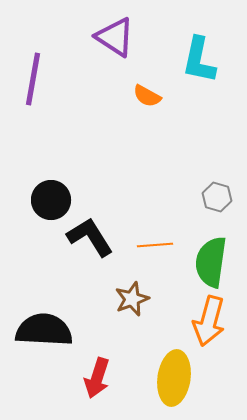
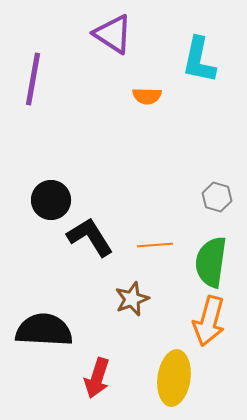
purple triangle: moved 2 px left, 3 px up
orange semicircle: rotated 28 degrees counterclockwise
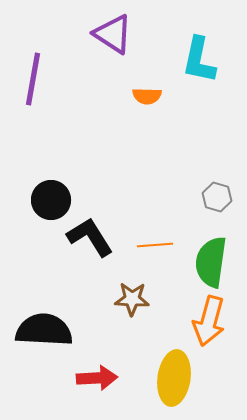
brown star: rotated 24 degrees clockwise
red arrow: rotated 111 degrees counterclockwise
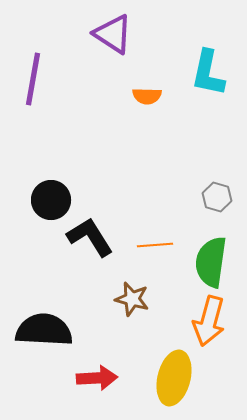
cyan L-shape: moved 9 px right, 13 px down
brown star: rotated 12 degrees clockwise
yellow ellipse: rotated 6 degrees clockwise
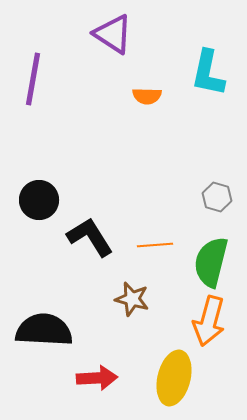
black circle: moved 12 px left
green semicircle: rotated 6 degrees clockwise
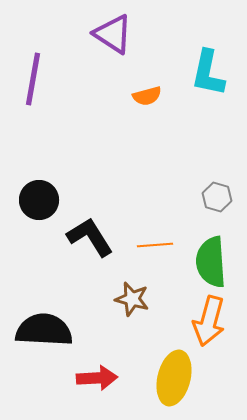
orange semicircle: rotated 16 degrees counterclockwise
green semicircle: rotated 18 degrees counterclockwise
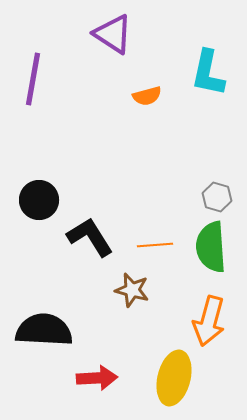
green semicircle: moved 15 px up
brown star: moved 9 px up
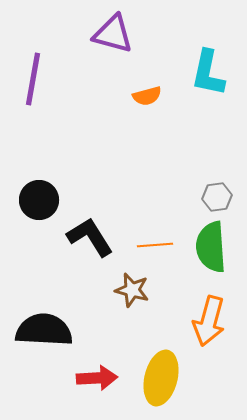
purple triangle: rotated 18 degrees counterclockwise
gray hexagon: rotated 24 degrees counterclockwise
yellow ellipse: moved 13 px left
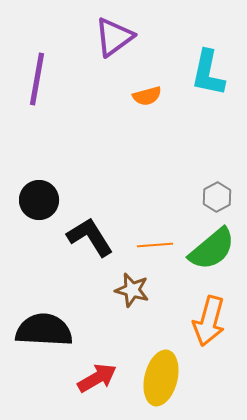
purple triangle: moved 1 px right, 3 px down; rotated 51 degrees counterclockwise
purple line: moved 4 px right
gray hexagon: rotated 20 degrees counterclockwise
green semicircle: moved 1 px right, 2 px down; rotated 126 degrees counterclockwise
red arrow: rotated 27 degrees counterclockwise
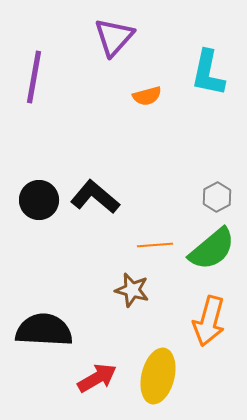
purple triangle: rotated 12 degrees counterclockwise
purple line: moved 3 px left, 2 px up
black L-shape: moved 5 px right, 40 px up; rotated 18 degrees counterclockwise
yellow ellipse: moved 3 px left, 2 px up
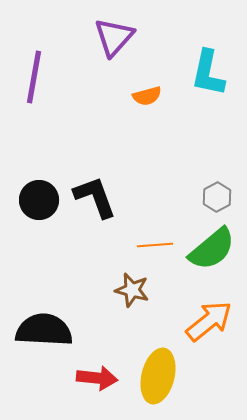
black L-shape: rotated 30 degrees clockwise
orange arrow: rotated 144 degrees counterclockwise
red arrow: rotated 36 degrees clockwise
